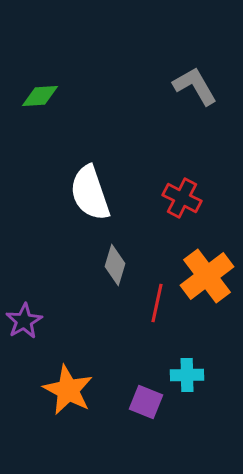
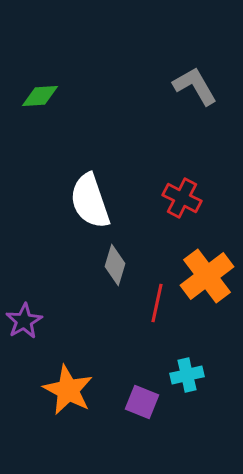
white semicircle: moved 8 px down
cyan cross: rotated 12 degrees counterclockwise
purple square: moved 4 px left
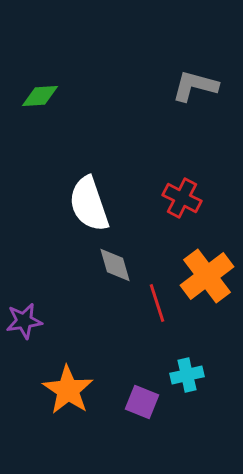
gray L-shape: rotated 45 degrees counterclockwise
white semicircle: moved 1 px left, 3 px down
gray diamond: rotated 33 degrees counterclockwise
red line: rotated 30 degrees counterclockwise
purple star: rotated 21 degrees clockwise
orange star: rotated 6 degrees clockwise
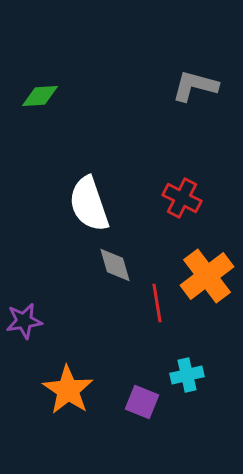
red line: rotated 9 degrees clockwise
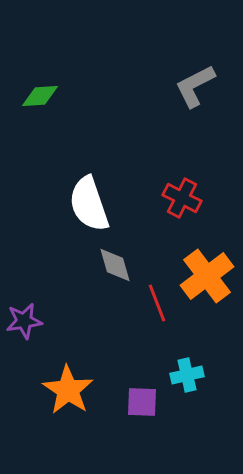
gray L-shape: rotated 42 degrees counterclockwise
red line: rotated 12 degrees counterclockwise
purple square: rotated 20 degrees counterclockwise
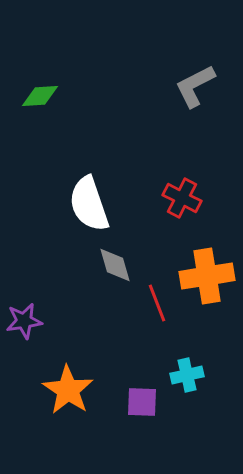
orange cross: rotated 28 degrees clockwise
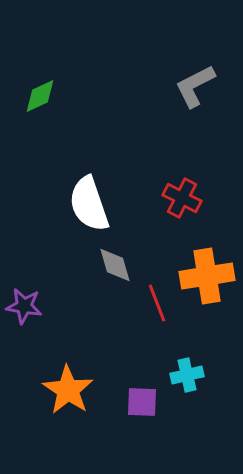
green diamond: rotated 21 degrees counterclockwise
purple star: moved 15 px up; rotated 18 degrees clockwise
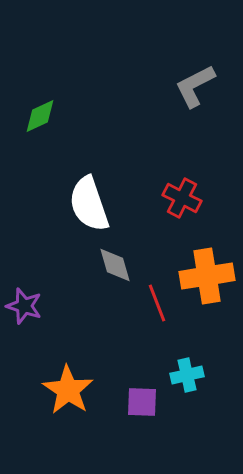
green diamond: moved 20 px down
purple star: rotated 9 degrees clockwise
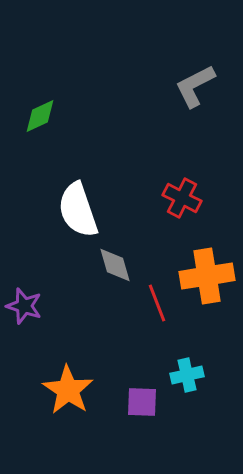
white semicircle: moved 11 px left, 6 px down
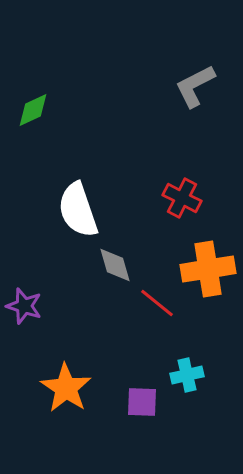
green diamond: moved 7 px left, 6 px up
orange cross: moved 1 px right, 7 px up
red line: rotated 30 degrees counterclockwise
orange star: moved 2 px left, 2 px up
